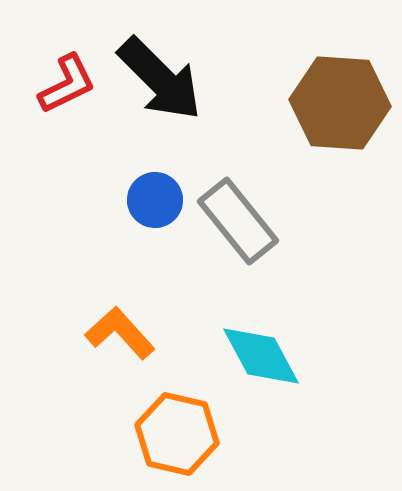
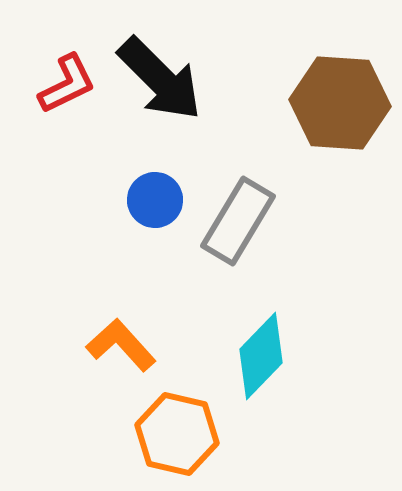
gray rectangle: rotated 70 degrees clockwise
orange L-shape: moved 1 px right, 12 px down
cyan diamond: rotated 72 degrees clockwise
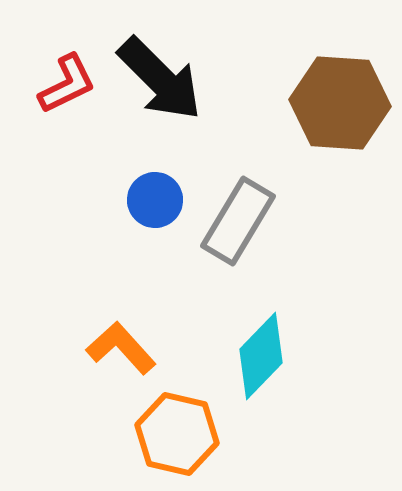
orange L-shape: moved 3 px down
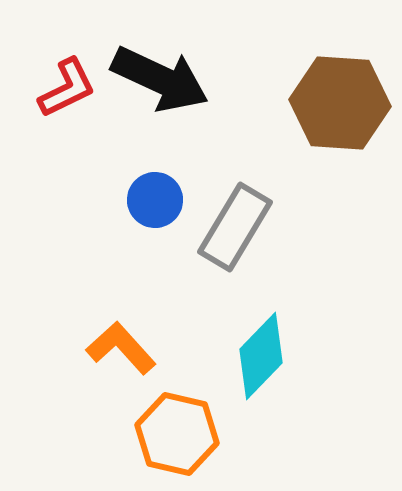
black arrow: rotated 20 degrees counterclockwise
red L-shape: moved 4 px down
gray rectangle: moved 3 px left, 6 px down
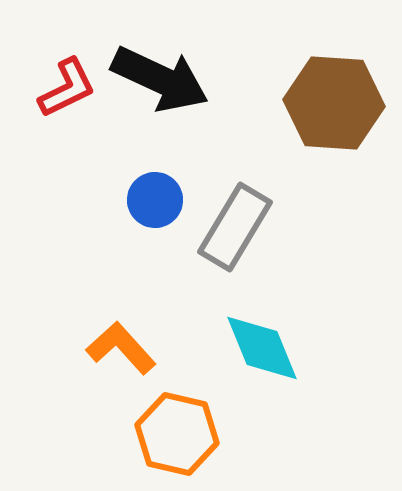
brown hexagon: moved 6 px left
cyan diamond: moved 1 px right, 8 px up; rotated 66 degrees counterclockwise
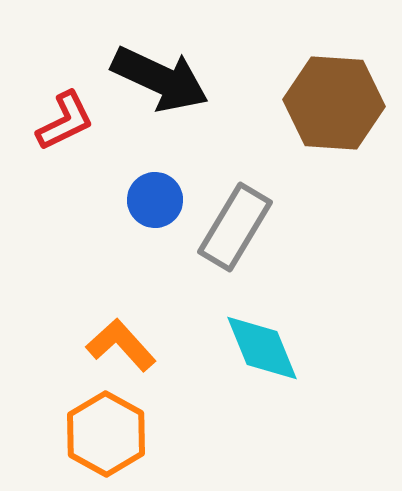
red L-shape: moved 2 px left, 33 px down
orange L-shape: moved 3 px up
orange hexagon: moved 71 px left; rotated 16 degrees clockwise
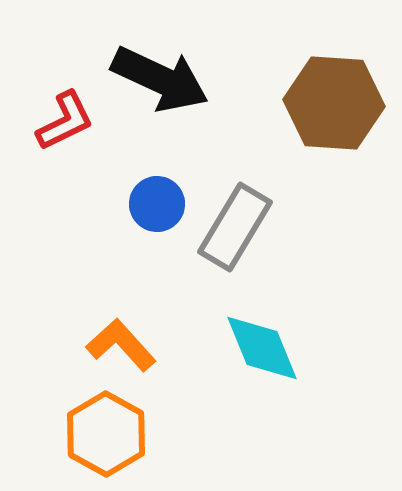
blue circle: moved 2 px right, 4 px down
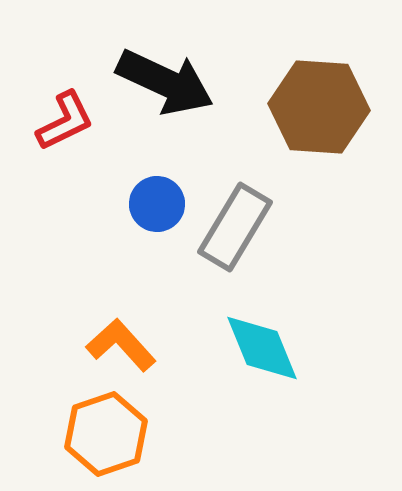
black arrow: moved 5 px right, 3 px down
brown hexagon: moved 15 px left, 4 px down
orange hexagon: rotated 12 degrees clockwise
